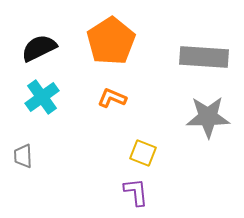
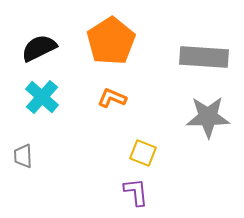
cyan cross: rotated 12 degrees counterclockwise
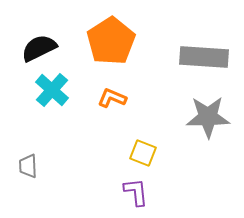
cyan cross: moved 10 px right, 7 px up
gray trapezoid: moved 5 px right, 10 px down
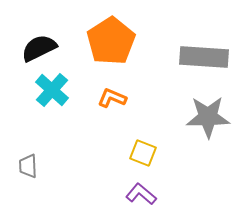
purple L-shape: moved 5 px right, 2 px down; rotated 44 degrees counterclockwise
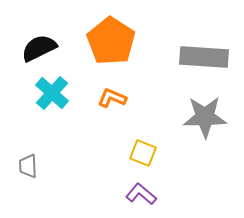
orange pentagon: rotated 6 degrees counterclockwise
cyan cross: moved 3 px down
gray star: moved 3 px left
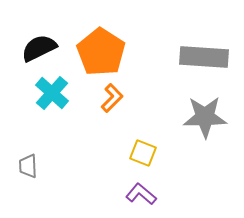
orange pentagon: moved 10 px left, 11 px down
orange L-shape: rotated 112 degrees clockwise
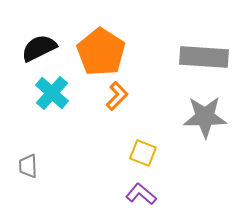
orange L-shape: moved 5 px right, 2 px up
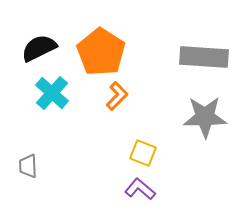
purple L-shape: moved 1 px left, 5 px up
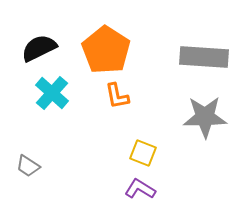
orange pentagon: moved 5 px right, 2 px up
orange L-shape: rotated 124 degrees clockwise
gray trapezoid: rotated 55 degrees counterclockwise
purple L-shape: rotated 8 degrees counterclockwise
